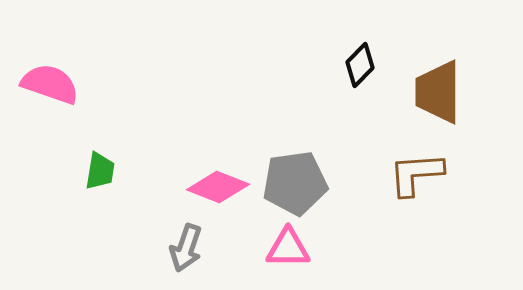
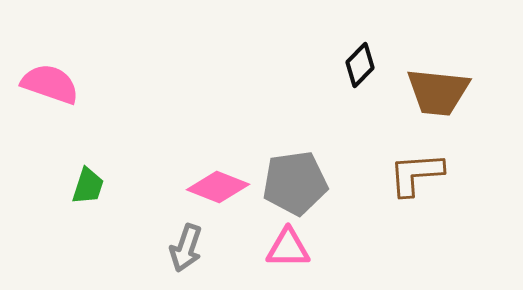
brown trapezoid: rotated 84 degrees counterclockwise
green trapezoid: moved 12 px left, 15 px down; rotated 9 degrees clockwise
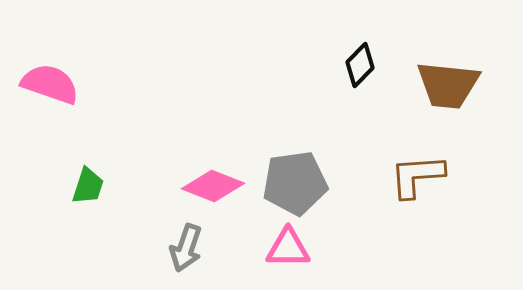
brown trapezoid: moved 10 px right, 7 px up
brown L-shape: moved 1 px right, 2 px down
pink diamond: moved 5 px left, 1 px up
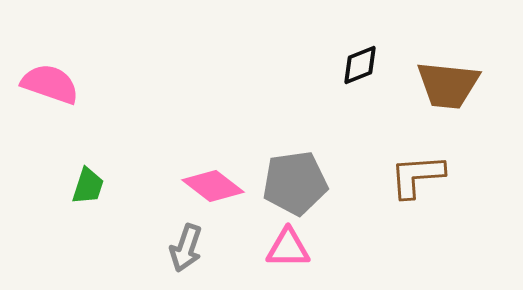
black diamond: rotated 24 degrees clockwise
pink diamond: rotated 16 degrees clockwise
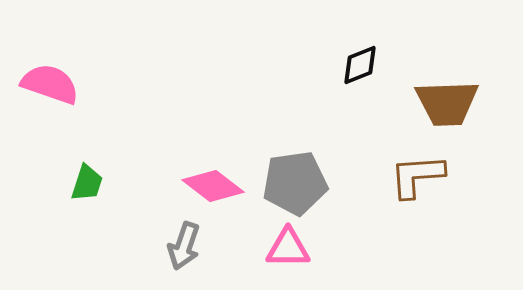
brown trapezoid: moved 1 px left, 18 px down; rotated 8 degrees counterclockwise
green trapezoid: moved 1 px left, 3 px up
gray arrow: moved 2 px left, 2 px up
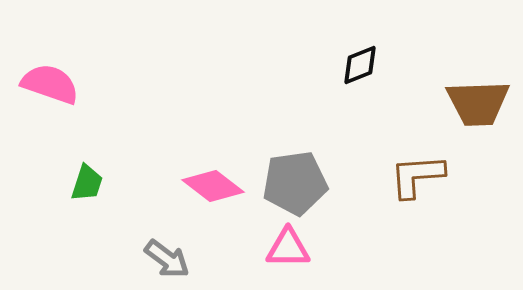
brown trapezoid: moved 31 px right
gray arrow: moved 17 px left, 13 px down; rotated 72 degrees counterclockwise
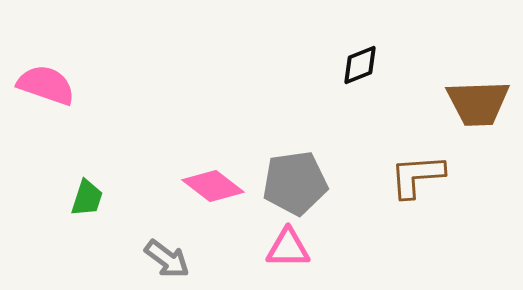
pink semicircle: moved 4 px left, 1 px down
green trapezoid: moved 15 px down
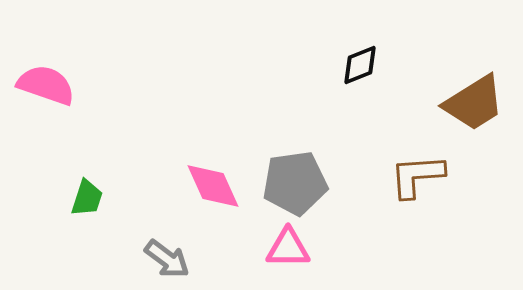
brown trapezoid: moved 4 px left; rotated 30 degrees counterclockwise
pink diamond: rotated 28 degrees clockwise
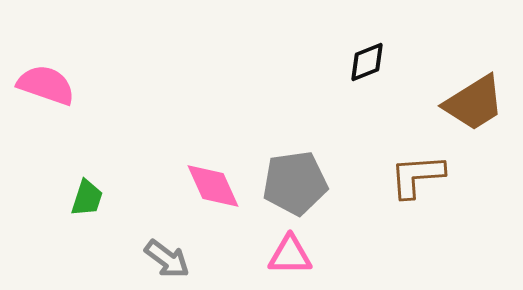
black diamond: moved 7 px right, 3 px up
pink triangle: moved 2 px right, 7 px down
